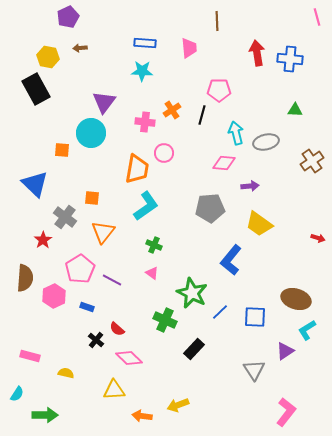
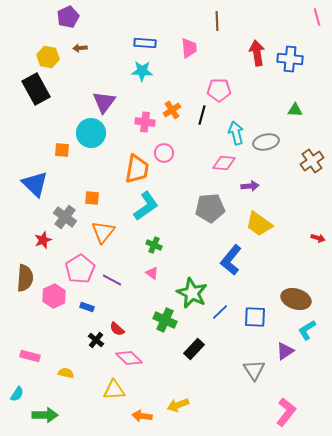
red star at (43, 240): rotated 12 degrees clockwise
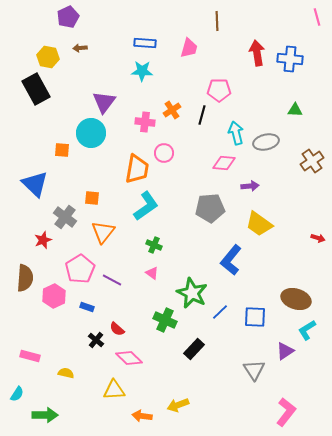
pink trapezoid at (189, 48): rotated 20 degrees clockwise
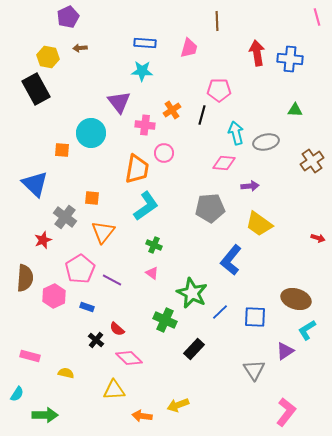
purple triangle at (104, 102): moved 15 px right; rotated 15 degrees counterclockwise
pink cross at (145, 122): moved 3 px down
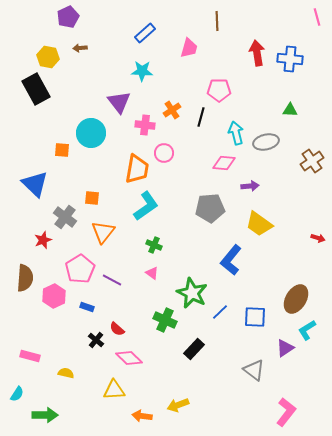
blue rectangle at (145, 43): moved 10 px up; rotated 45 degrees counterclockwise
green triangle at (295, 110): moved 5 px left
black line at (202, 115): moved 1 px left, 2 px down
brown ellipse at (296, 299): rotated 76 degrees counterclockwise
purple triangle at (285, 351): moved 3 px up
gray triangle at (254, 370): rotated 20 degrees counterclockwise
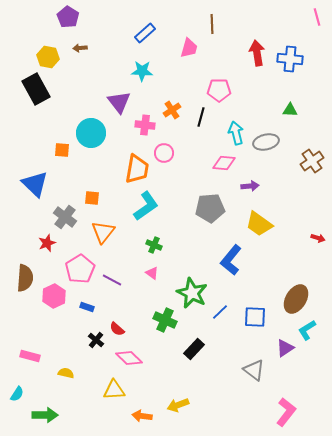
purple pentagon at (68, 17): rotated 15 degrees counterclockwise
brown line at (217, 21): moved 5 px left, 3 px down
red star at (43, 240): moved 4 px right, 3 px down
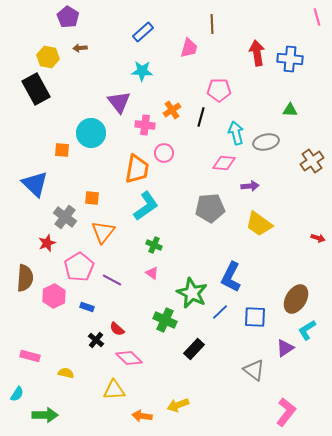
blue rectangle at (145, 33): moved 2 px left, 1 px up
blue L-shape at (231, 260): moved 17 px down; rotated 12 degrees counterclockwise
pink pentagon at (80, 269): moved 1 px left, 2 px up
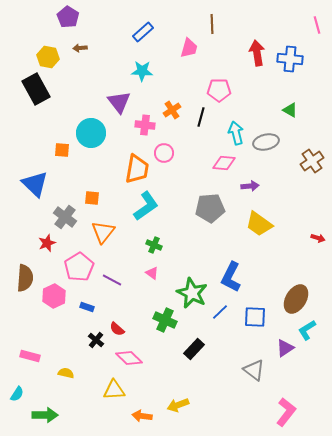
pink line at (317, 17): moved 8 px down
green triangle at (290, 110): rotated 28 degrees clockwise
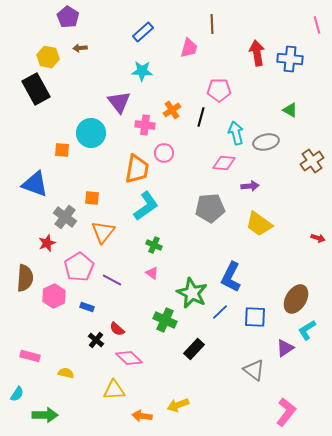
blue triangle at (35, 184): rotated 24 degrees counterclockwise
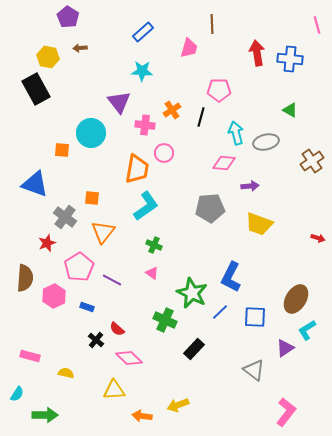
yellow trapezoid at (259, 224): rotated 16 degrees counterclockwise
